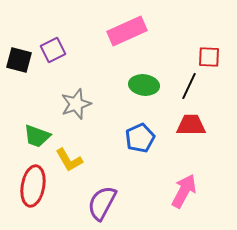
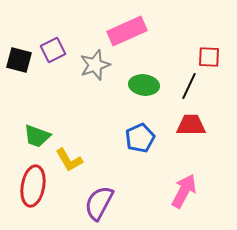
gray star: moved 19 px right, 39 px up
purple semicircle: moved 3 px left
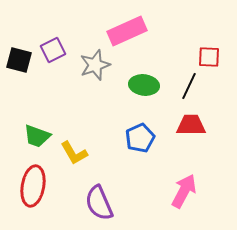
yellow L-shape: moved 5 px right, 7 px up
purple semicircle: rotated 51 degrees counterclockwise
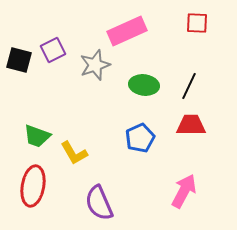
red square: moved 12 px left, 34 px up
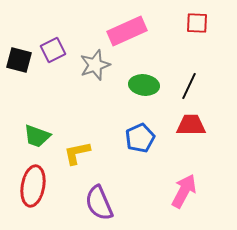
yellow L-shape: moved 3 px right; rotated 108 degrees clockwise
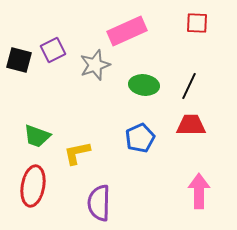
pink arrow: moved 15 px right; rotated 28 degrees counterclockwise
purple semicircle: rotated 24 degrees clockwise
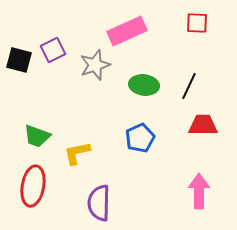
red trapezoid: moved 12 px right
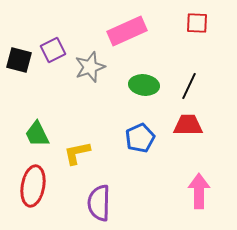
gray star: moved 5 px left, 2 px down
red trapezoid: moved 15 px left
green trapezoid: moved 2 px up; rotated 44 degrees clockwise
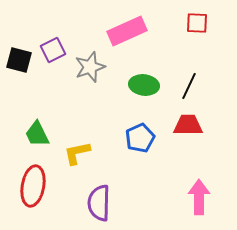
pink arrow: moved 6 px down
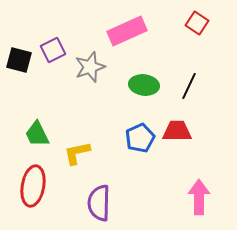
red square: rotated 30 degrees clockwise
red trapezoid: moved 11 px left, 6 px down
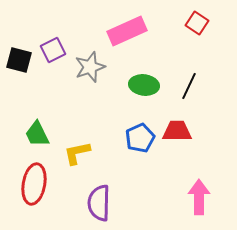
red ellipse: moved 1 px right, 2 px up
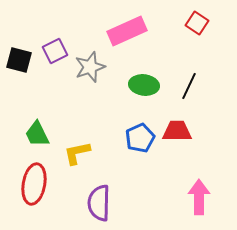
purple square: moved 2 px right, 1 px down
